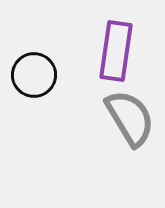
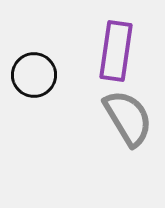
gray semicircle: moved 2 px left
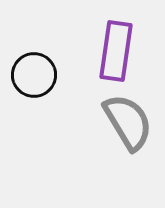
gray semicircle: moved 4 px down
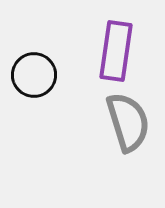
gray semicircle: rotated 14 degrees clockwise
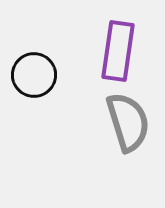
purple rectangle: moved 2 px right
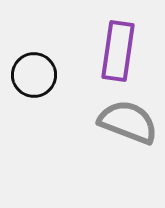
gray semicircle: rotated 52 degrees counterclockwise
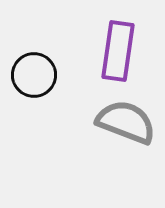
gray semicircle: moved 2 px left
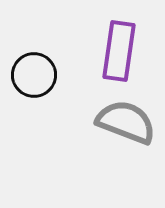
purple rectangle: moved 1 px right
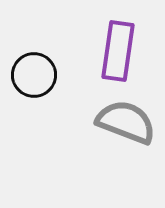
purple rectangle: moved 1 px left
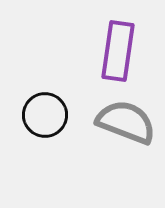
black circle: moved 11 px right, 40 px down
